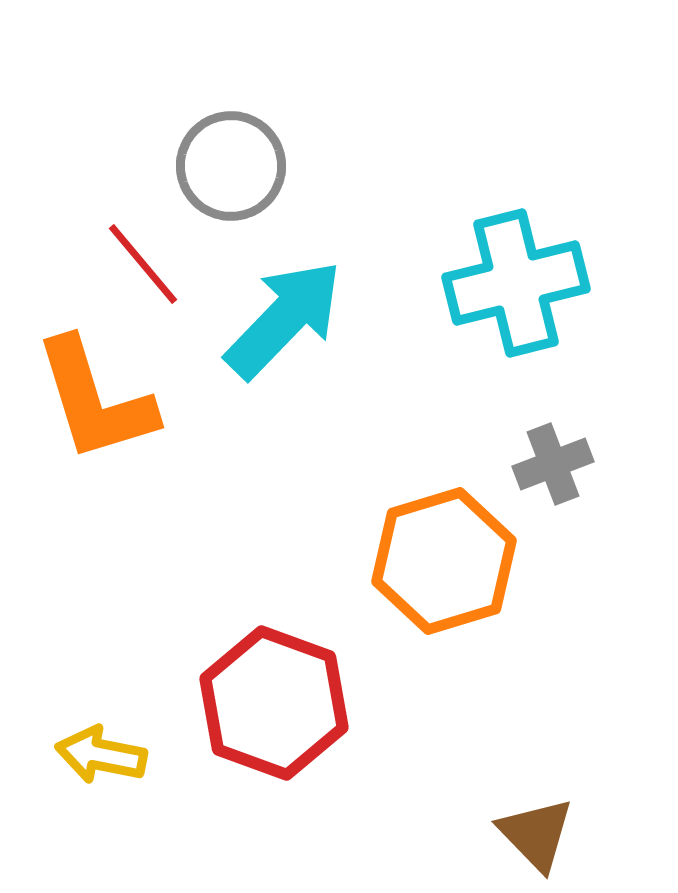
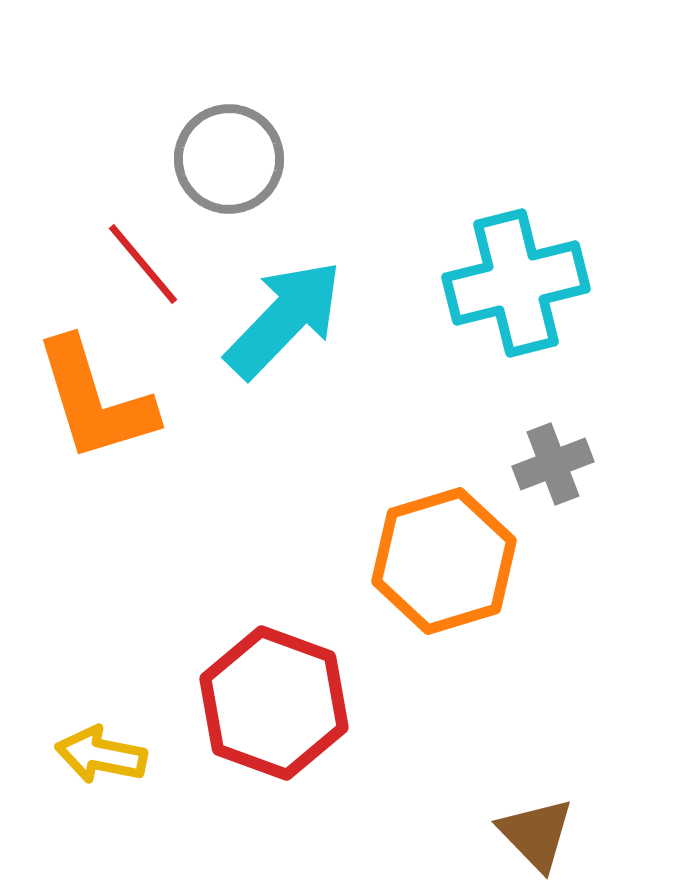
gray circle: moved 2 px left, 7 px up
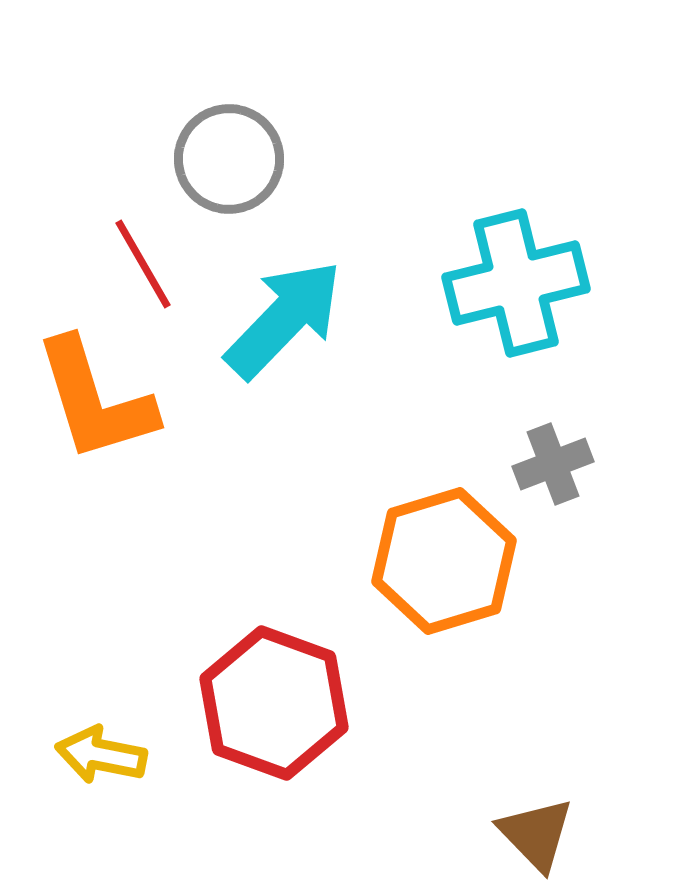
red line: rotated 10 degrees clockwise
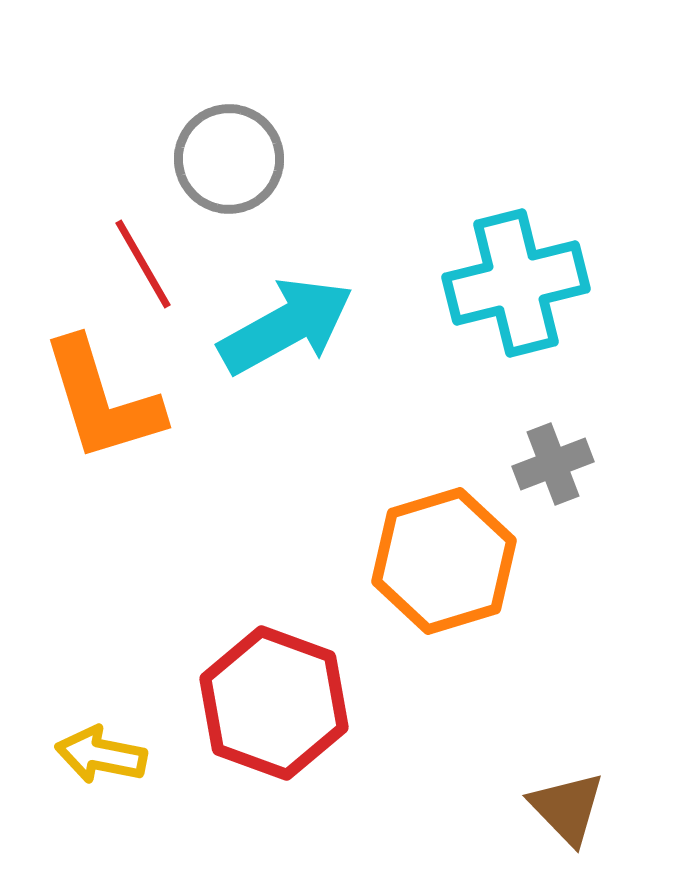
cyan arrow: moved 2 px right, 7 px down; rotated 17 degrees clockwise
orange L-shape: moved 7 px right
brown triangle: moved 31 px right, 26 px up
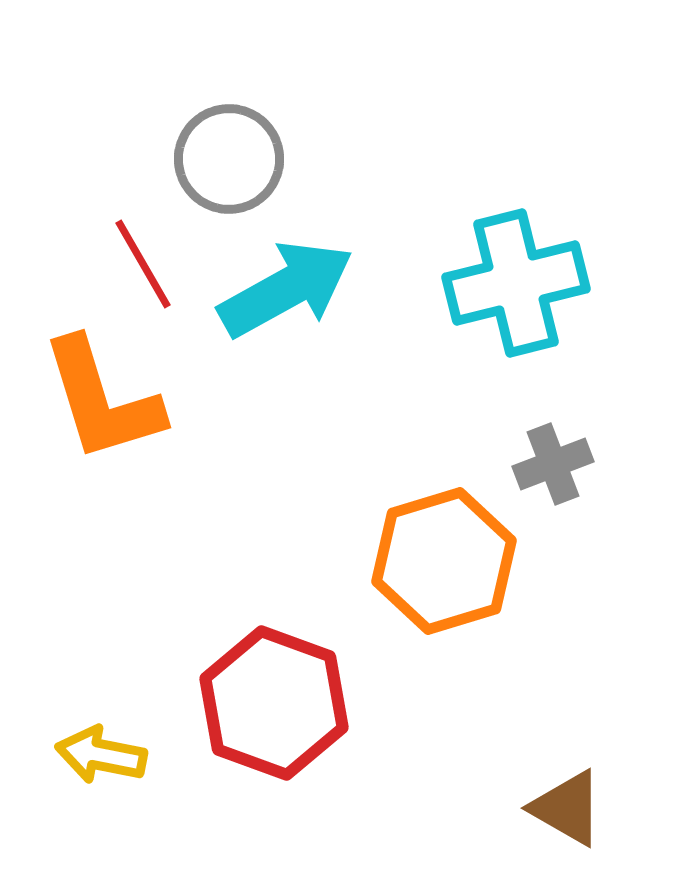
cyan arrow: moved 37 px up
brown triangle: rotated 16 degrees counterclockwise
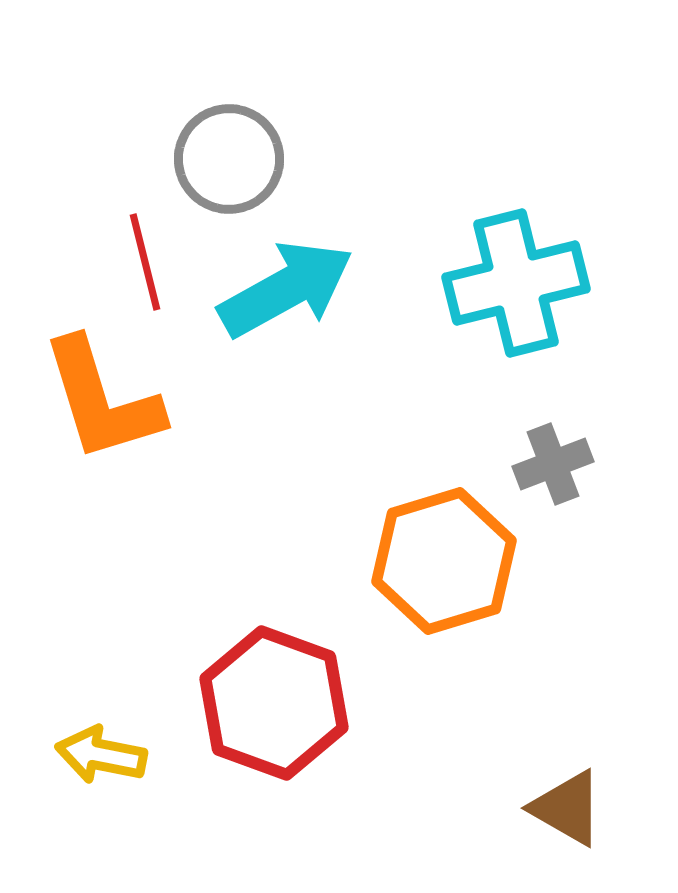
red line: moved 2 px right, 2 px up; rotated 16 degrees clockwise
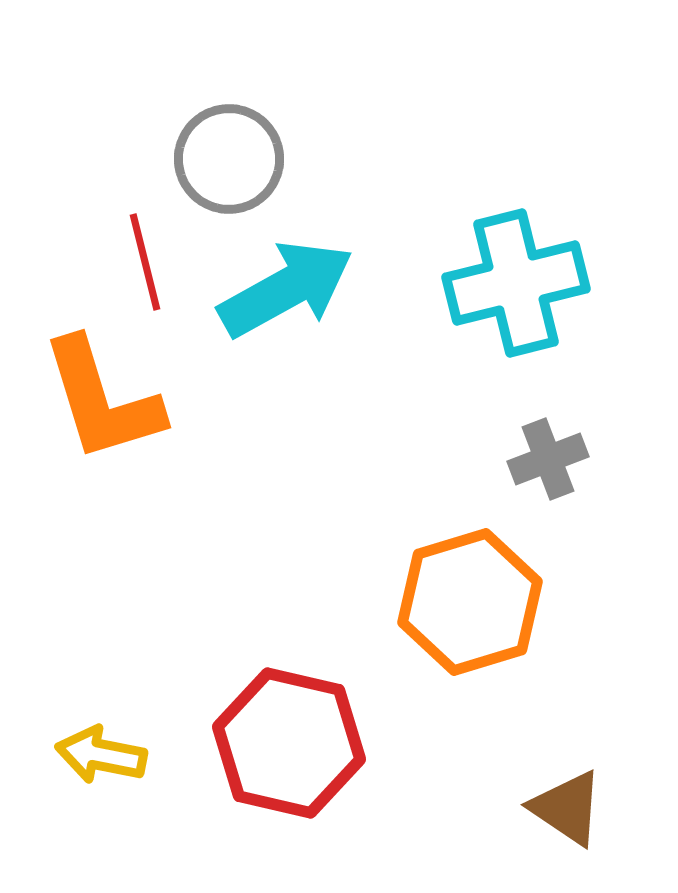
gray cross: moved 5 px left, 5 px up
orange hexagon: moved 26 px right, 41 px down
red hexagon: moved 15 px right, 40 px down; rotated 7 degrees counterclockwise
brown triangle: rotated 4 degrees clockwise
